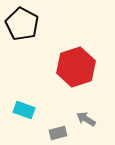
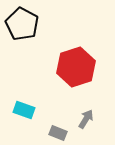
gray arrow: rotated 90 degrees clockwise
gray rectangle: rotated 36 degrees clockwise
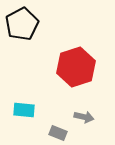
black pentagon: rotated 16 degrees clockwise
cyan rectangle: rotated 15 degrees counterclockwise
gray arrow: moved 2 px left, 2 px up; rotated 72 degrees clockwise
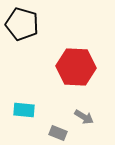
black pentagon: rotated 28 degrees counterclockwise
red hexagon: rotated 21 degrees clockwise
gray arrow: rotated 18 degrees clockwise
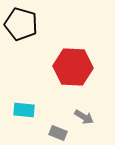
black pentagon: moved 1 px left
red hexagon: moved 3 px left
